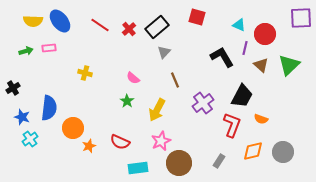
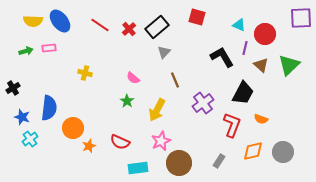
black trapezoid: moved 1 px right, 3 px up
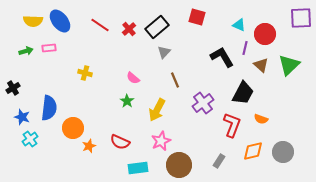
brown circle: moved 2 px down
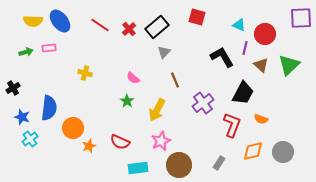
green arrow: moved 1 px down
gray rectangle: moved 2 px down
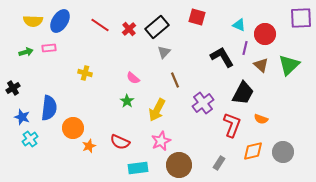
blue ellipse: rotated 70 degrees clockwise
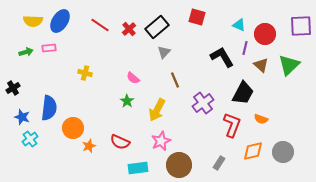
purple square: moved 8 px down
